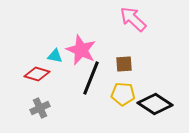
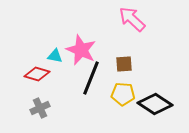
pink arrow: moved 1 px left
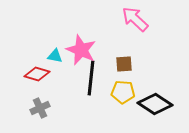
pink arrow: moved 3 px right
black line: rotated 16 degrees counterclockwise
yellow pentagon: moved 2 px up
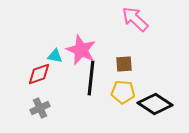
red diamond: moved 2 px right; rotated 35 degrees counterclockwise
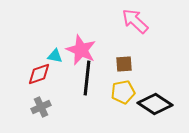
pink arrow: moved 2 px down
black line: moved 4 px left
yellow pentagon: rotated 15 degrees counterclockwise
gray cross: moved 1 px right, 1 px up
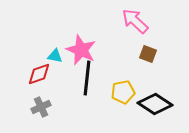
brown square: moved 24 px right, 10 px up; rotated 24 degrees clockwise
